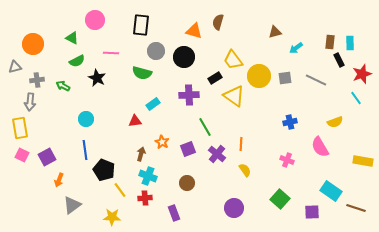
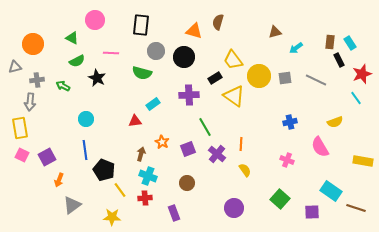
cyan rectangle at (350, 43): rotated 32 degrees counterclockwise
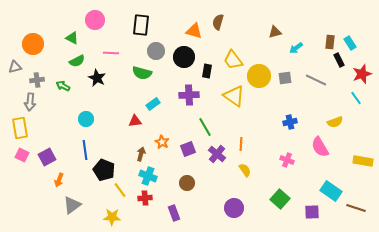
black rectangle at (215, 78): moved 8 px left, 7 px up; rotated 48 degrees counterclockwise
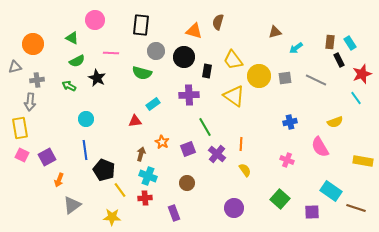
green arrow at (63, 86): moved 6 px right
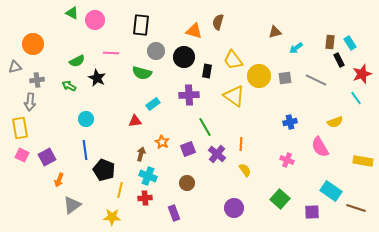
green triangle at (72, 38): moved 25 px up
yellow line at (120, 190): rotated 49 degrees clockwise
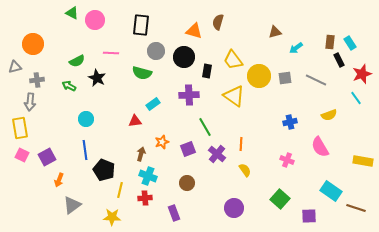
yellow semicircle at (335, 122): moved 6 px left, 7 px up
orange star at (162, 142): rotated 24 degrees clockwise
purple square at (312, 212): moved 3 px left, 4 px down
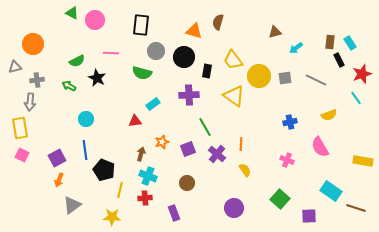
purple square at (47, 157): moved 10 px right, 1 px down
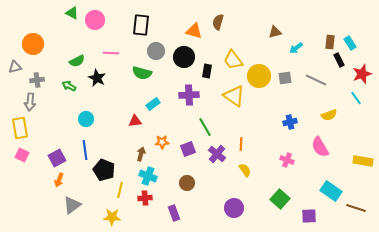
orange star at (162, 142): rotated 16 degrees clockwise
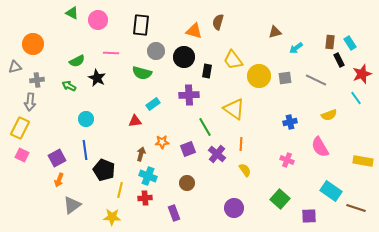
pink circle at (95, 20): moved 3 px right
yellow triangle at (234, 96): moved 13 px down
yellow rectangle at (20, 128): rotated 35 degrees clockwise
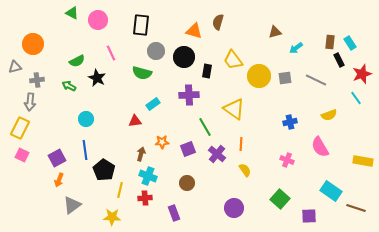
pink line at (111, 53): rotated 63 degrees clockwise
black pentagon at (104, 170): rotated 10 degrees clockwise
